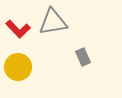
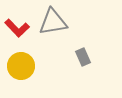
red L-shape: moved 1 px left, 1 px up
yellow circle: moved 3 px right, 1 px up
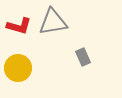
red L-shape: moved 2 px right, 2 px up; rotated 30 degrees counterclockwise
yellow circle: moved 3 px left, 2 px down
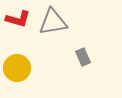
red L-shape: moved 1 px left, 7 px up
yellow circle: moved 1 px left
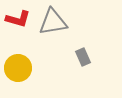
yellow circle: moved 1 px right
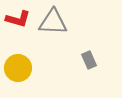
gray triangle: rotated 12 degrees clockwise
gray rectangle: moved 6 px right, 3 px down
